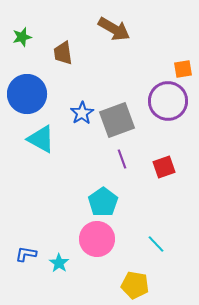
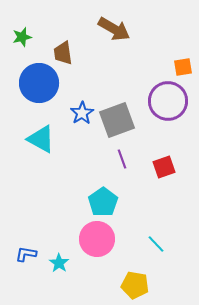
orange square: moved 2 px up
blue circle: moved 12 px right, 11 px up
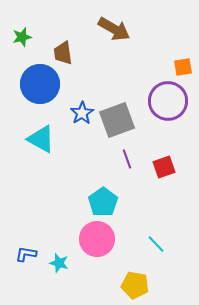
blue circle: moved 1 px right, 1 px down
purple line: moved 5 px right
cyan star: rotated 18 degrees counterclockwise
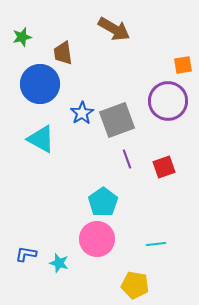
orange square: moved 2 px up
cyan line: rotated 54 degrees counterclockwise
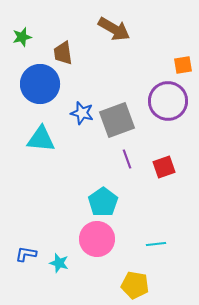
blue star: rotated 25 degrees counterclockwise
cyan triangle: rotated 24 degrees counterclockwise
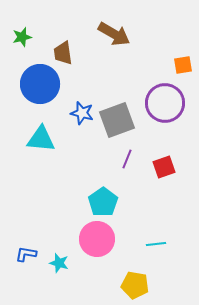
brown arrow: moved 5 px down
purple circle: moved 3 px left, 2 px down
purple line: rotated 42 degrees clockwise
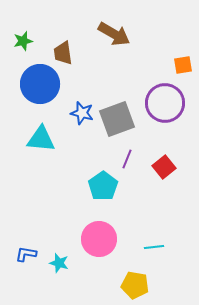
green star: moved 1 px right, 4 px down
gray square: moved 1 px up
red square: rotated 20 degrees counterclockwise
cyan pentagon: moved 16 px up
pink circle: moved 2 px right
cyan line: moved 2 px left, 3 px down
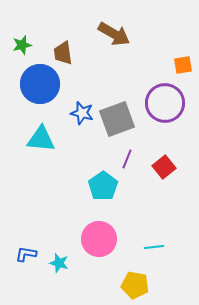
green star: moved 1 px left, 4 px down
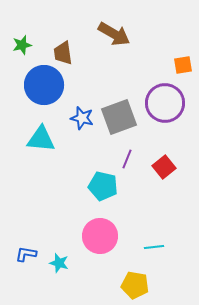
blue circle: moved 4 px right, 1 px down
blue star: moved 5 px down
gray square: moved 2 px right, 2 px up
cyan pentagon: rotated 24 degrees counterclockwise
pink circle: moved 1 px right, 3 px up
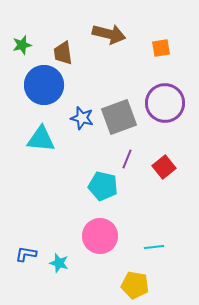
brown arrow: moved 5 px left; rotated 16 degrees counterclockwise
orange square: moved 22 px left, 17 px up
